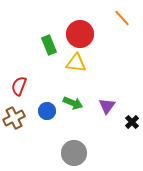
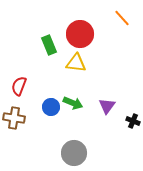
blue circle: moved 4 px right, 4 px up
brown cross: rotated 35 degrees clockwise
black cross: moved 1 px right, 1 px up; rotated 24 degrees counterclockwise
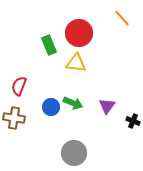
red circle: moved 1 px left, 1 px up
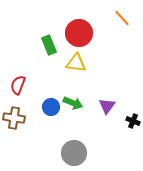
red semicircle: moved 1 px left, 1 px up
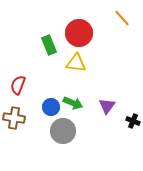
gray circle: moved 11 px left, 22 px up
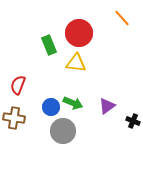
purple triangle: rotated 18 degrees clockwise
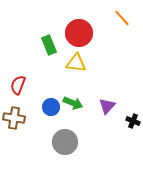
purple triangle: rotated 12 degrees counterclockwise
gray circle: moved 2 px right, 11 px down
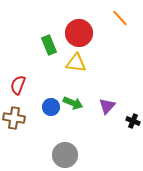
orange line: moved 2 px left
gray circle: moved 13 px down
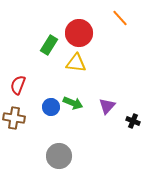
green rectangle: rotated 54 degrees clockwise
gray circle: moved 6 px left, 1 px down
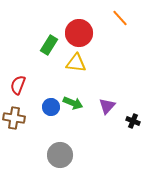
gray circle: moved 1 px right, 1 px up
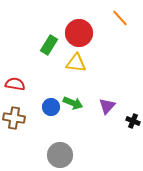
red semicircle: moved 3 px left, 1 px up; rotated 78 degrees clockwise
